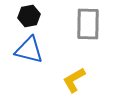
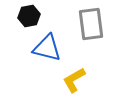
gray rectangle: moved 3 px right; rotated 8 degrees counterclockwise
blue triangle: moved 18 px right, 2 px up
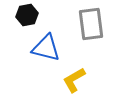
black hexagon: moved 2 px left, 1 px up
blue triangle: moved 1 px left
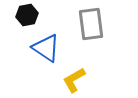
blue triangle: rotated 20 degrees clockwise
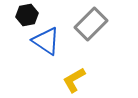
gray rectangle: rotated 52 degrees clockwise
blue triangle: moved 7 px up
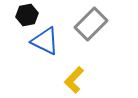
blue triangle: moved 1 px left; rotated 8 degrees counterclockwise
yellow L-shape: rotated 16 degrees counterclockwise
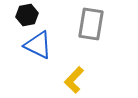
gray rectangle: rotated 36 degrees counterclockwise
blue triangle: moved 7 px left, 4 px down
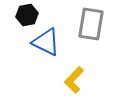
blue triangle: moved 8 px right, 3 px up
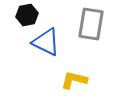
yellow L-shape: rotated 60 degrees clockwise
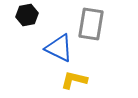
blue triangle: moved 13 px right, 6 px down
